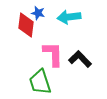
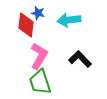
cyan arrow: moved 3 px down
pink L-shape: moved 14 px left, 2 px down; rotated 32 degrees clockwise
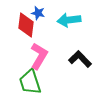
green trapezoid: moved 10 px left
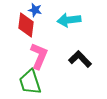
blue star: moved 3 px left, 3 px up
pink L-shape: rotated 8 degrees counterclockwise
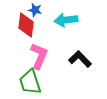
cyan arrow: moved 3 px left
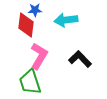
blue star: rotated 16 degrees counterclockwise
pink L-shape: rotated 8 degrees clockwise
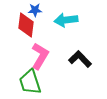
pink L-shape: moved 1 px right
